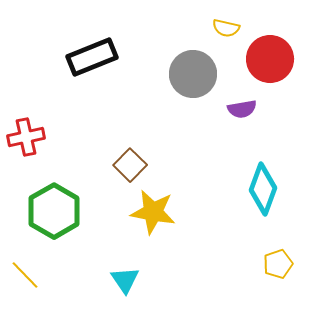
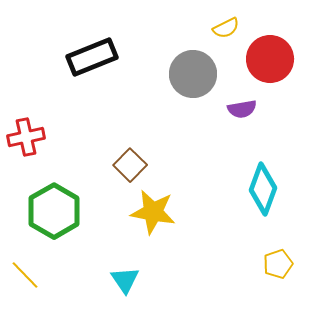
yellow semicircle: rotated 40 degrees counterclockwise
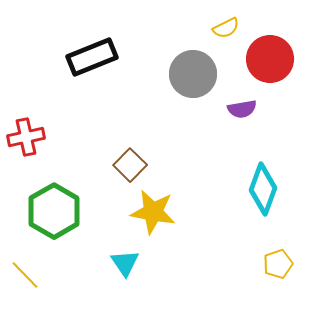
cyan triangle: moved 17 px up
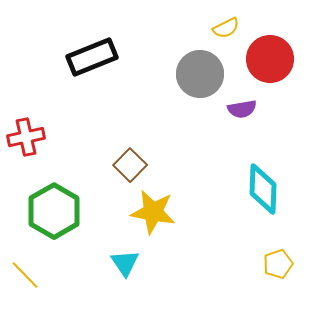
gray circle: moved 7 px right
cyan diamond: rotated 18 degrees counterclockwise
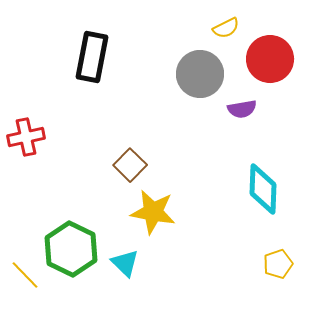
black rectangle: rotated 57 degrees counterclockwise
green hexagon: moved 17 px right, 38 px down; rotated 4 degrees counterclockwise
cyan triangle: rotated 12 degrees counterclockwise
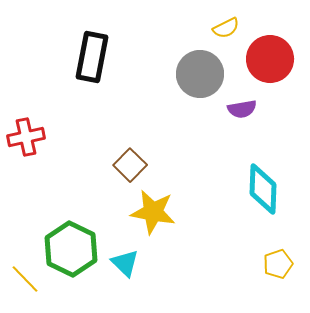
yellow line: moved 4 px down
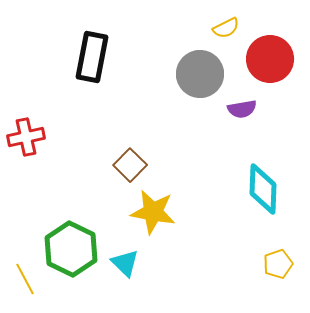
yellow line: rotated 16 degrees clockwise
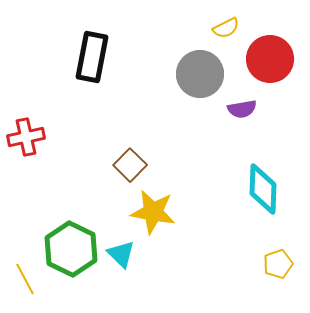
cyan triangle: moved 4 px left, 9 px up
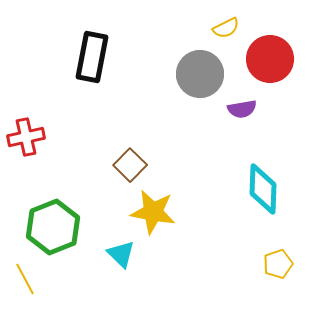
green hexagon: moved 18 px left, 22 px up; rotated 12 degrees clockwise
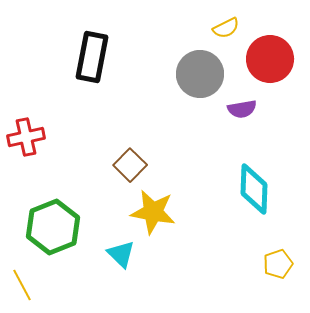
cyan diamond: moved 9 px left
yellow line: moved 3 px left, 6 px down
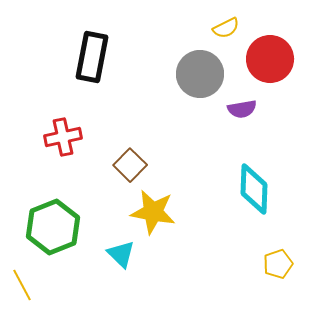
red cross: moved 37 px right
